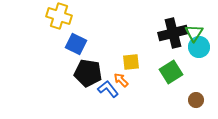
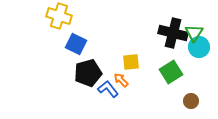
black cross: rotated 28 degrees clockwise
black pentagon: rotated 24 degrees counterclockwise
brown circle: moved 5 px left, 1 px down
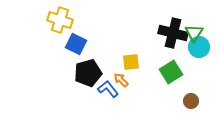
yellow cross: moved 1 px right, 4 px down
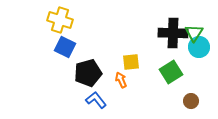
black cross: rotated 12 degrees counterclockwise
blue square: moved 11 px left, 3 px down
orange arrow: rotated 21 degrees clockwise
blue L-shape: moved 12 px left, 11 px down
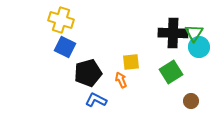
yellow cross: moved 1 px right
blue L-shape: rotated 25 degrees counterclockwise
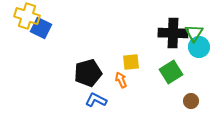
yellow cross: moved 34 px left, 4 px up
blue square: moved 24 px left, 19 px up
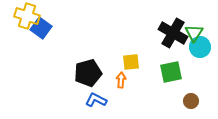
blue square: rotated 10 degrees clockwise
black cross: rotated 28 degrees clockwise
cyan circle: moved 1 px right
green square: rotated 20 degrees clockwise
orange arrow: rotated 28 degrees clockwise
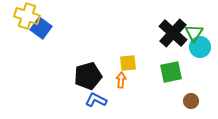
black cross: rotated 12 degrees clockwise
yellow square: moved 3 px left, 1 px down
black pentagon: moved 3 px down
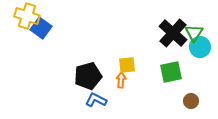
yellow square: moved 1 px left, 2 px down
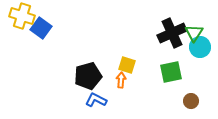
yellow cross: moved 5 px left
black cross: moved 1 px left; rotated 24 degrees clockwise
yellow square: rotated 24 degrees clockwise
